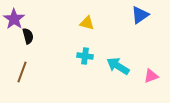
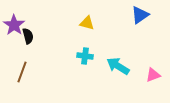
purple star: moved 6 px down
pink triangle: moved 2 px right, 1 px up
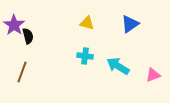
blue triangle: moved 10 px left, 9 px down
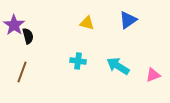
blue triangle: moved 2 px left, 4 px up
cyan cross: moved 7 px left, 5 px down
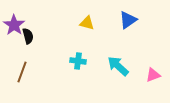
cyan arrow: rotated 10 degrees clockwise
